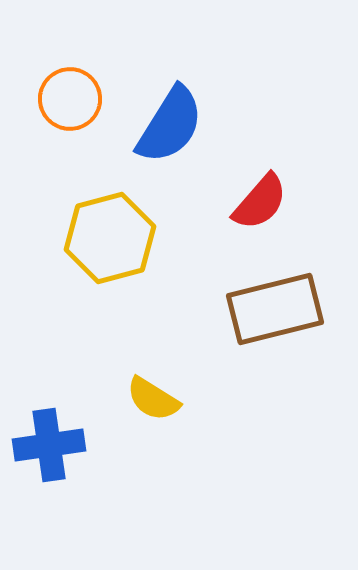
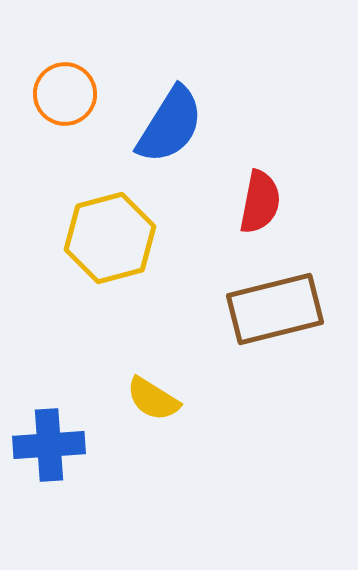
orange circle: moved 5 px left, 5 px up
red semicircle: rotated 30 degrees counterclockwise
blue cross: rotated 4 degrees clockwise
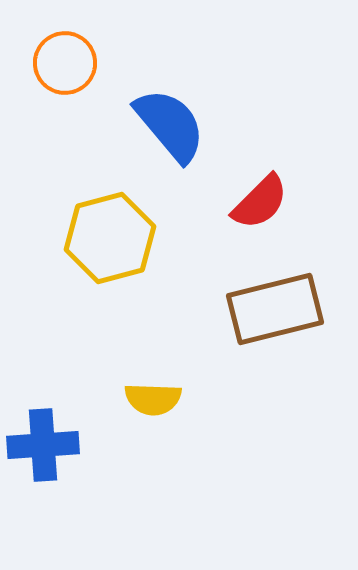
orange circle: moved 31 px up
blue semicircle: rotated 72 degrees counterclockwise
red semicircle: rotated 34 degrees clockwise
yellow semicircle: rotated 30 degrees counterclockwise
blue cross: moved 6 px left
